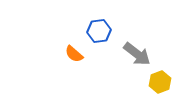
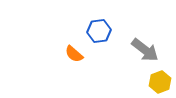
gray arrow: moved 8 px right, 4 px up
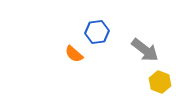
blue hexagon: moved 2 px left, 1 px down
yellow hexagon: rotated 20 degrees counterclockwise
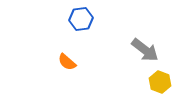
blue hexagon: moved 16 px left, 13 px up
orange semicircle: moved 7 px left, 8 px down
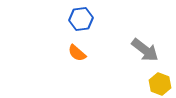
orange semicircle: moved 10 px right, 9 px up
yellow hexagon: moved 2 px down
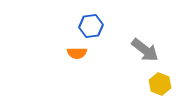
blue hexagon: moved 10 px right, 7 px down
orange semicircle: rotated 42 degrees counterclockwise
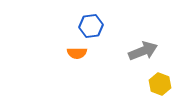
gray arrow: moved 2 px left, 1 px down; rotated 60 degrees counterclockwise
